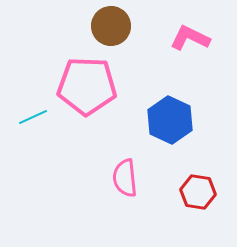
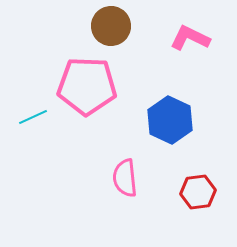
red hexagon: rotated 16 degrees counterclockwise
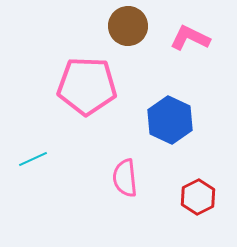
brown circle: moved 17 px right
cyan line: moved 42 px down
red hexagon: moved 5 px down; rotated 20 degrees counterclockwise
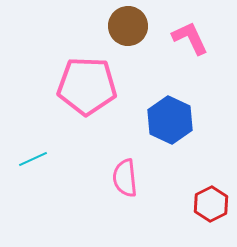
pink L-shape: rotated 39 degrees clockwise
red hexagon: moved 13 px right, 7 px down
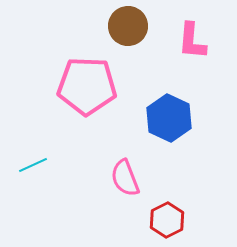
pink L-shape: moved 2 px right, 3 px down; rotated 150 degrees counterclockwise
blue hexagon: moved 1 px left, 2 px up
cyan line: moved 6 px down
pink semicircle: rotated 15 degrees counterclockwise
red hexagon: moved 44 px left, 16 px down
